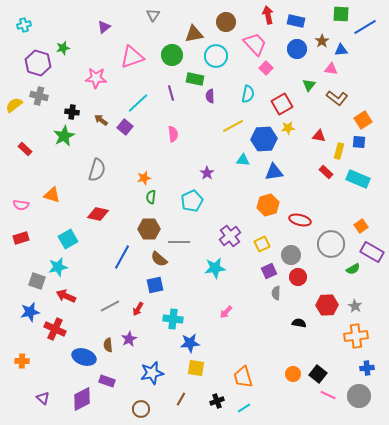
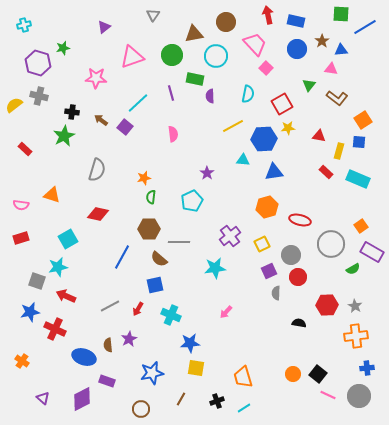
orange hexagon at (268, 205): moved 1 px left, 2 px down
cyan cross at (173, 319): moved 2 px left, 4 px up; rotated 18 degrees clockwise
orange cross at (22, 361): rotated 32 degrees clockwise
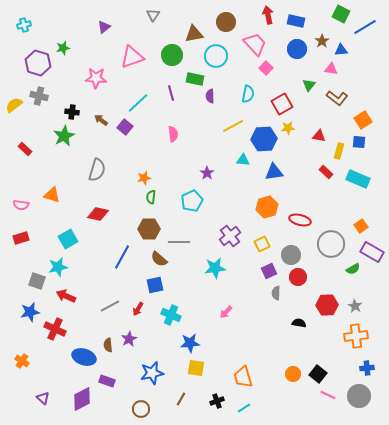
green square at (341, 14): rotated 24 degrees clockwise
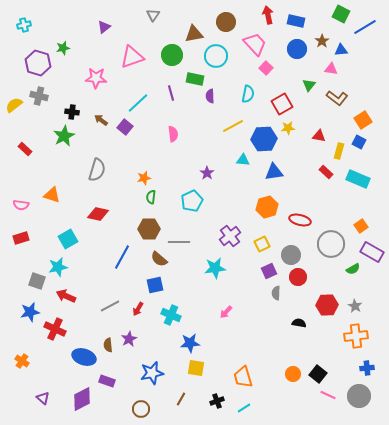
blue square at (359, 142): rotated 24 degrees clockwise
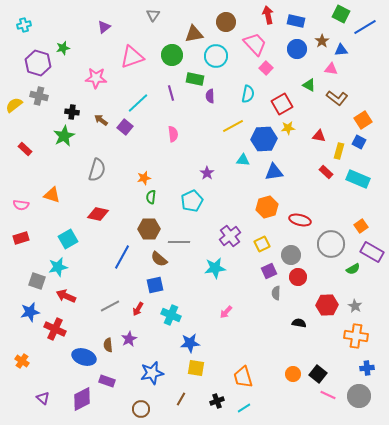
green triangle at (309, 85): rotated 40 degrees counterclockwise
orange cross at (356, 336): rotated 15 degrees clockwise
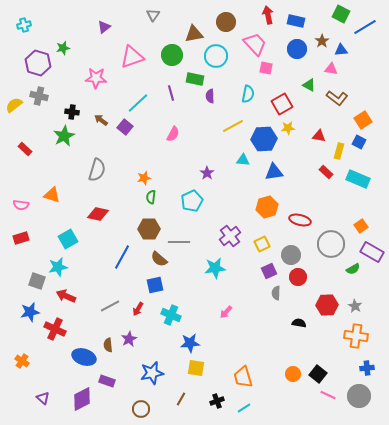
pink square at (266, 68): rotated 32 degrees counterclockwise
pink semicircle at (173, 134): rotated 35 degrees clockwise
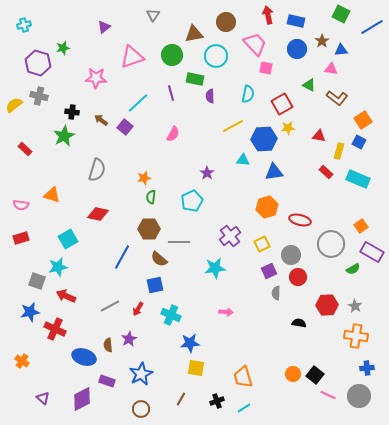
blue line at (365, 27): moved 7 px right
pink arrow at (226, 312): rotated 128 degrees counterclockwise
blue star at (152, 373): moved 11 px left, 1 px down; rotated 15 degrees counterclockwise
black square at (318, 374): moved 3 px left, 1 px down
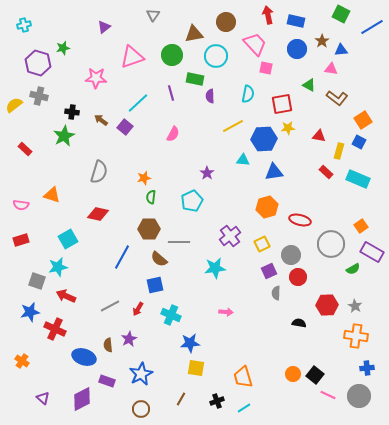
red square at (282, 104): rotated 20 degrees clockwise
gray semicircle at (97, 170): moved 2 px right, 2 px down
red rectangle at (21, 238): moved 2 px down
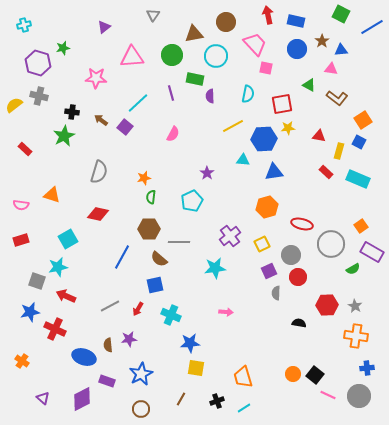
pink triangle at (132, 57): rotated 15 degrees clockwise
red ellipse at (300, 220): moved 2 px right, 4 px down
purple star at (129, 339): rotated 21 degrees clockwise
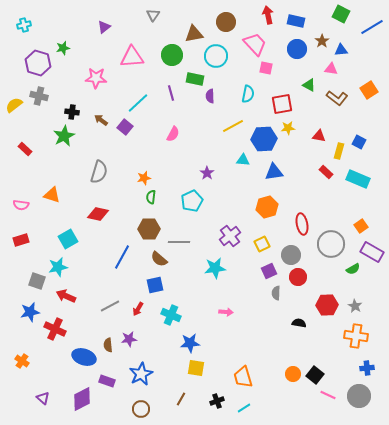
orange square at (363, 120): moved 6 px right, 30 px up
red ellipse at (302, 224): rotated 65 degrees clockwise
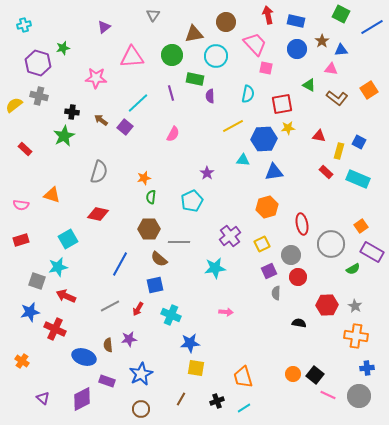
blue line at (122, 257): moved 2 px left, 7 px down
